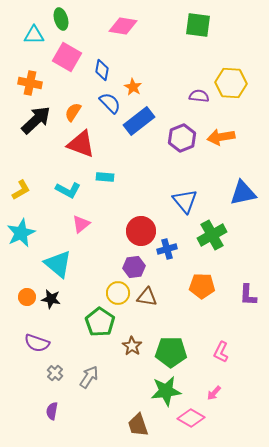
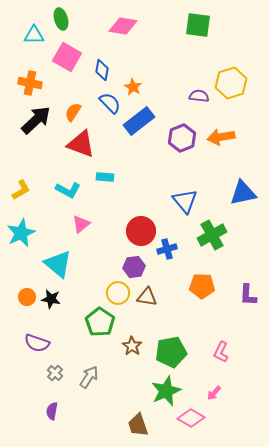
yellow hexagon at (231, 83): rotated 20 degrees counterclockwise
green pentagon at (171, 352): rotated 12 degrees counterclockwise
green star at (166, 391): rotated 16 degrees counterclockwise
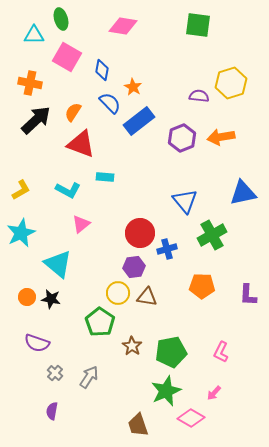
red circle at (141, 231): moved 1 px left, 2 px down
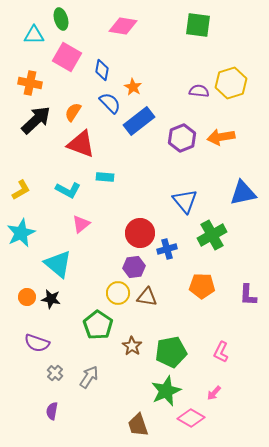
purple semicircle at (199, 96): moved 5 px up
green pentagon at (100, 322): moved 2 px left, 3 px down
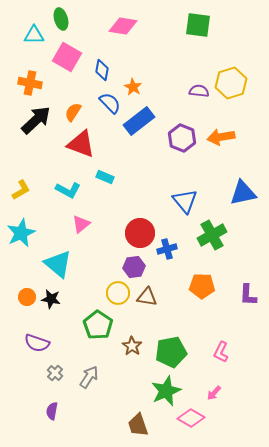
purple hexagon at (182, 138): rotated 16 degrees counterclockwise
cyan rectangle at (105, 177): rotated 18 degrees clockwise
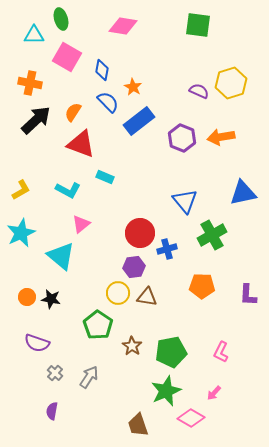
purple semicircle at (199, 91): rotated 18 degrees clockwise
blue semicircle at (110, 103): moved 2 px left, 1 px up
cyan triangle at (58, 264): moved 3 px right, 8 px up
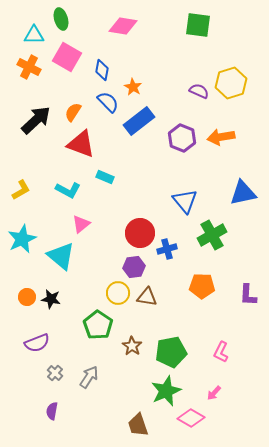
orange cross at (30, 83): moved 1 px left, 16 px up; rotated 15 degrees clockwise
cyan star at (21, 233): moved 1 px right, 6 px down
purple semicircle at (37, 343): rotated 40 degrees counterclockwise
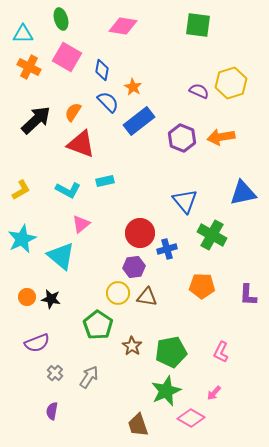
cyan triangle at (34, 35): moved 11 px left, 1 px up
cyan rectangle at (105, 177): moved 4 px down; rotated 36 degrees counterclockwise
green cross at (212, 235): rotated 32 degrees counterclockwise
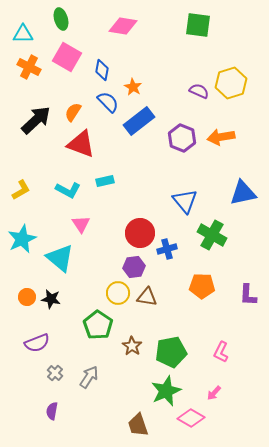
pink triangle at (81, 224): rotated 24 degrees counterclockwise
cyan triangle at (61, 256): moved 1 px left, 2 px down
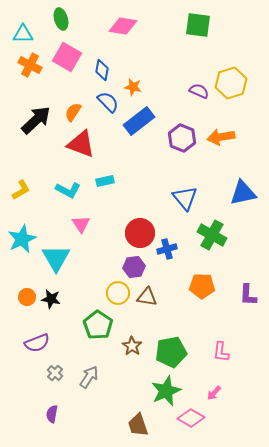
orange cross at (29, 67): moved 1 px right, 2 px up
orange star at (133, 87): rotated 18 degrees counterclockwise
blue triangle at (185, 201): moved 3 px up
cyan triangle at (60, 258): moved 4 px left; rotated 20 degrees clockwise
pink L-shape at (221, 352): rotated 20 degrees counterclockwise
purple semicircle at (52, 411): moved 3 px down
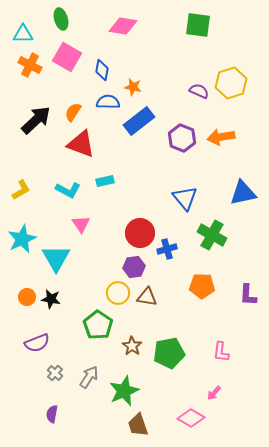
blue semicircle at (108, 102): rotated 45 degrees counterclockwise
green pentagon at (171, 352): moved 2 px left, 1 px down
green star at (166, 391): moved 42 px left
